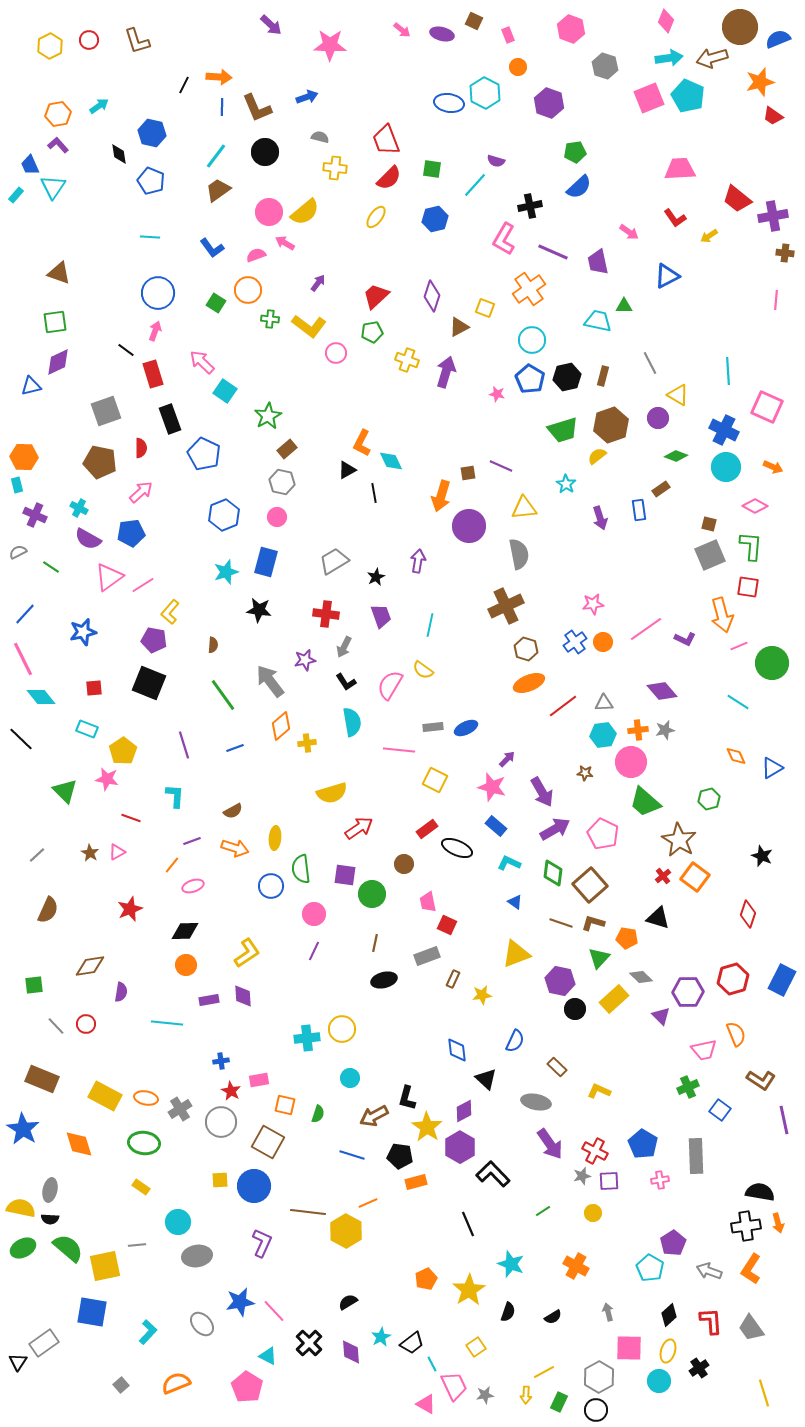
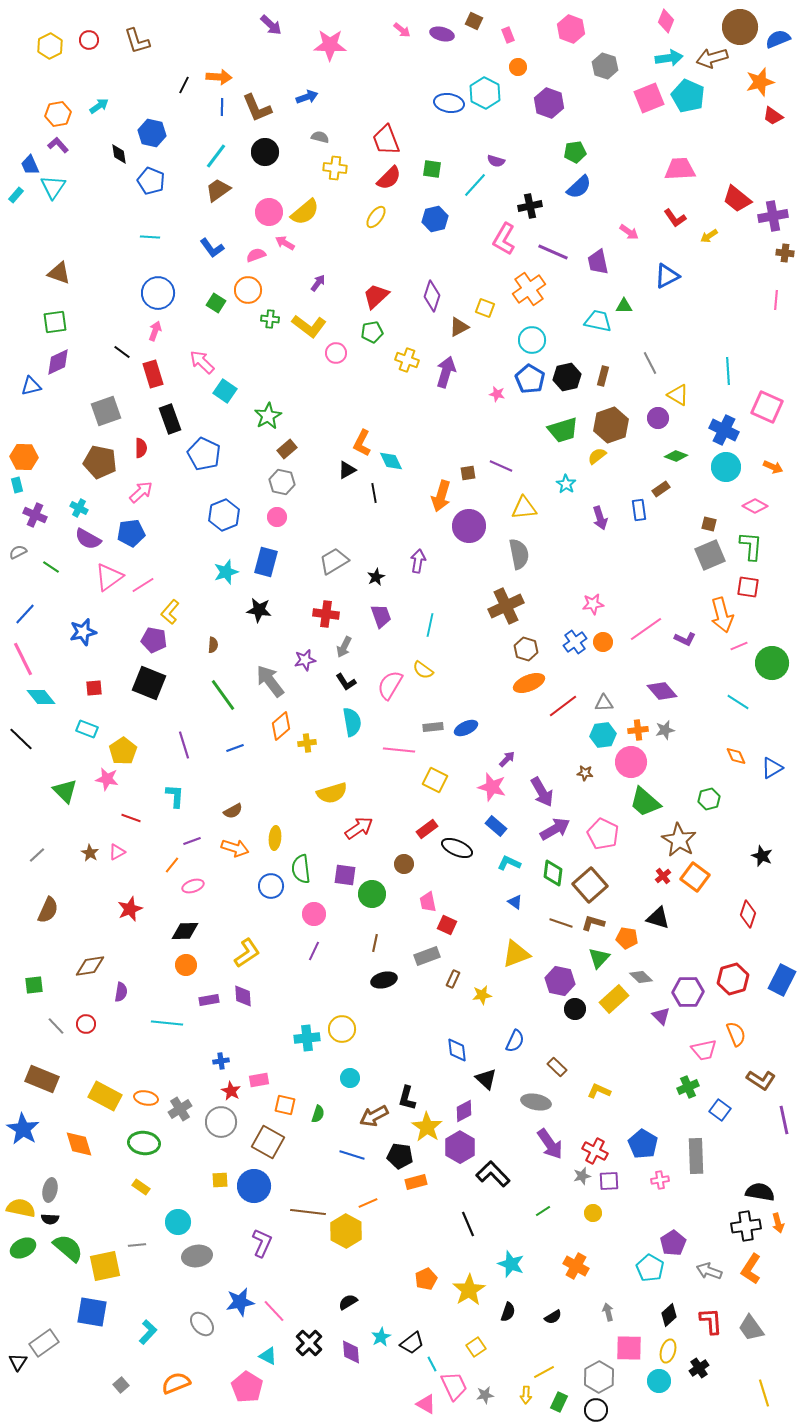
black line at (126, 350): moved 4 px left, 2 px down
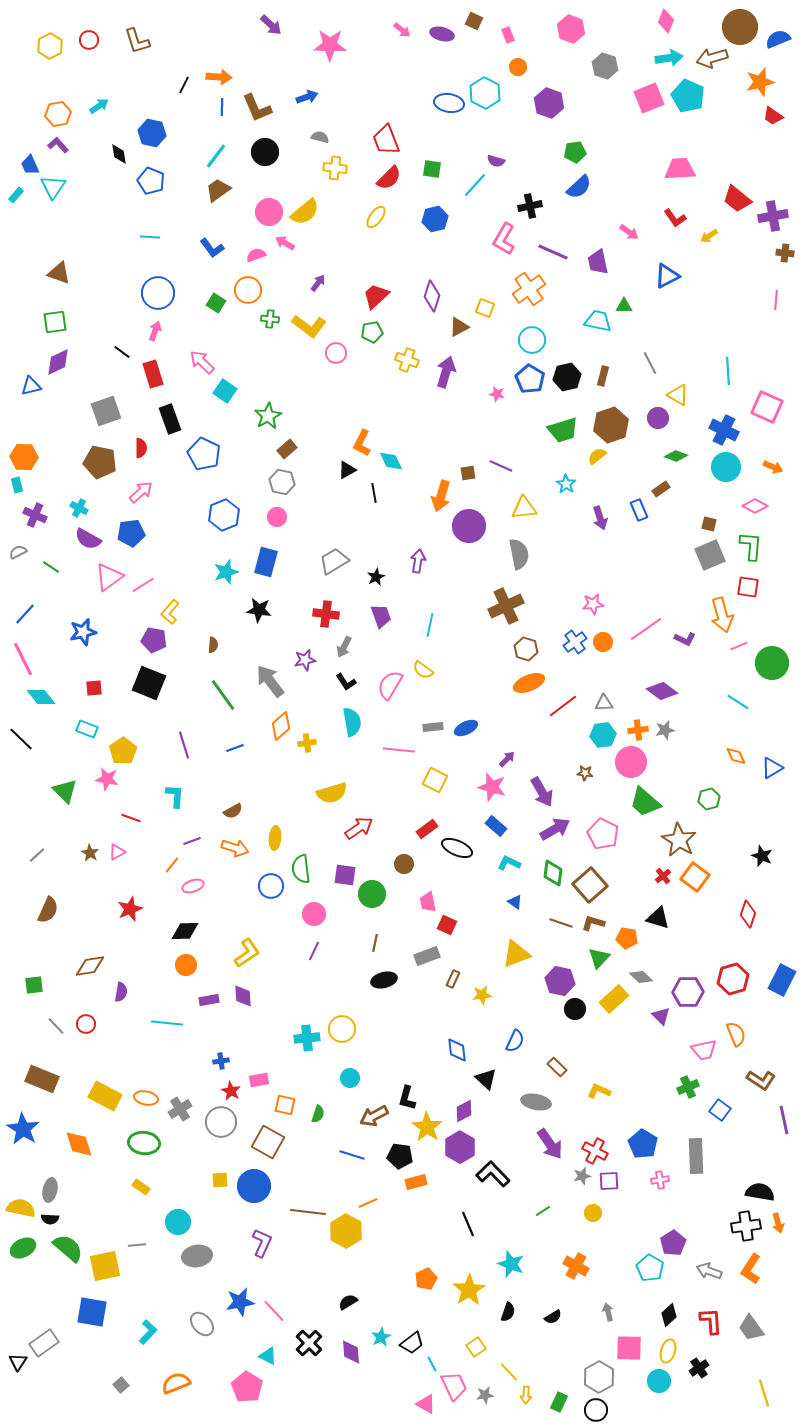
blue rectangle at (639, 510): rotated 15 degrees counterclockwise
purple diamond at (662, 691): rotated 12 degrees counterclockwise
yellow line at (544, 1372): moved 35 px left; rotated 75 degrees clockwise
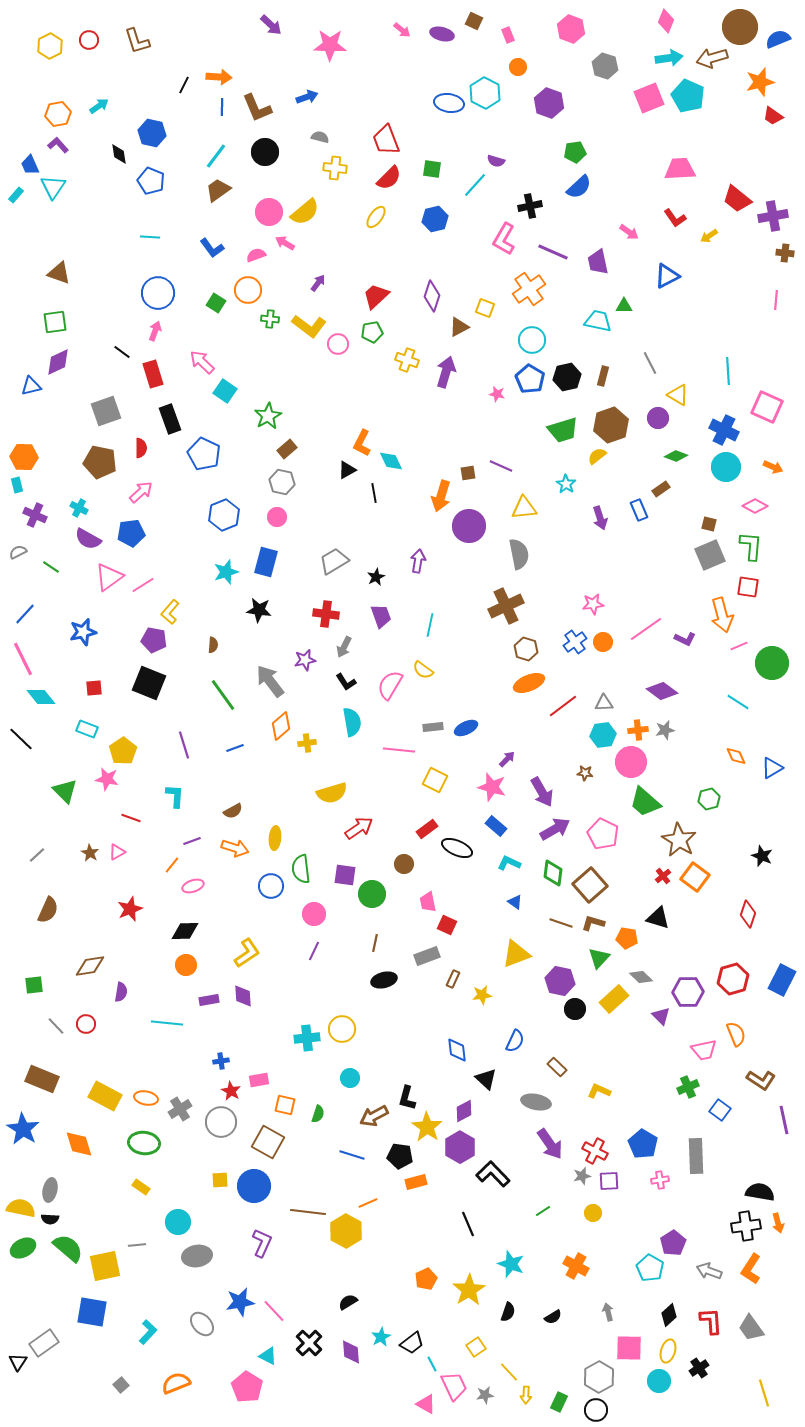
pink circle at (336, 353): moved 2 px right, 9 px up
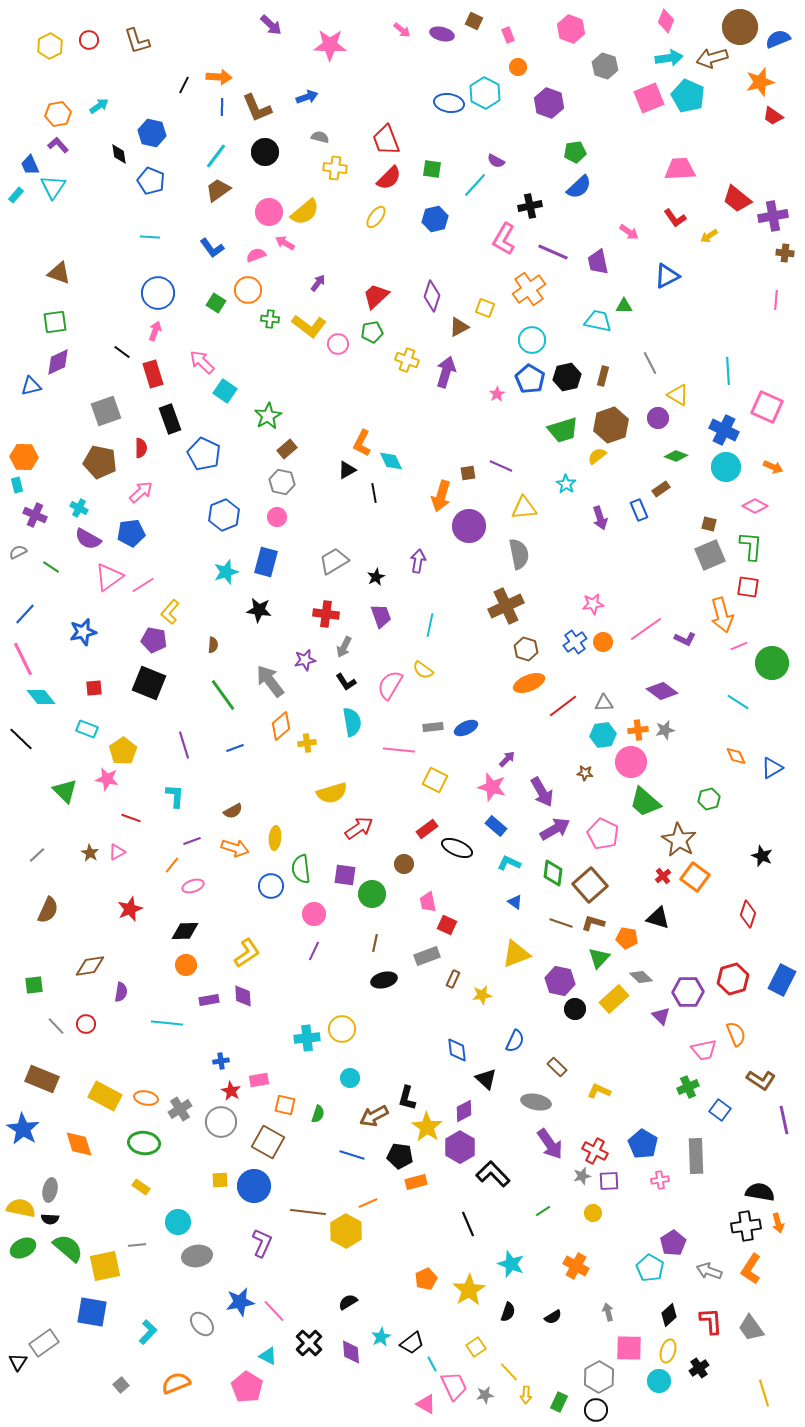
purple semicircle at (496, 161): rotated 12 degrees clockwise
pink star at (497, 394): rotated 28 degrees clockwise
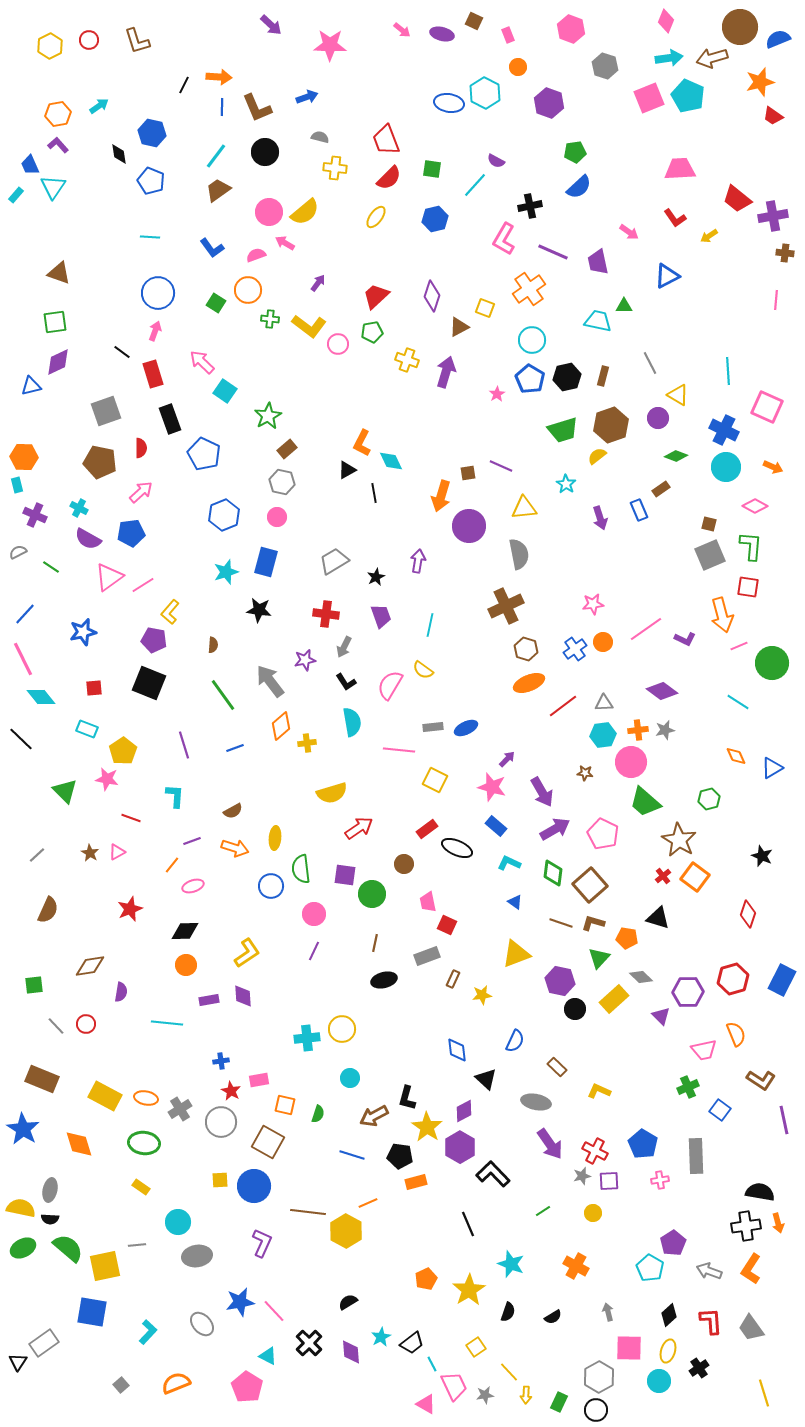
blue cross at (575, 642): moved 7 px down
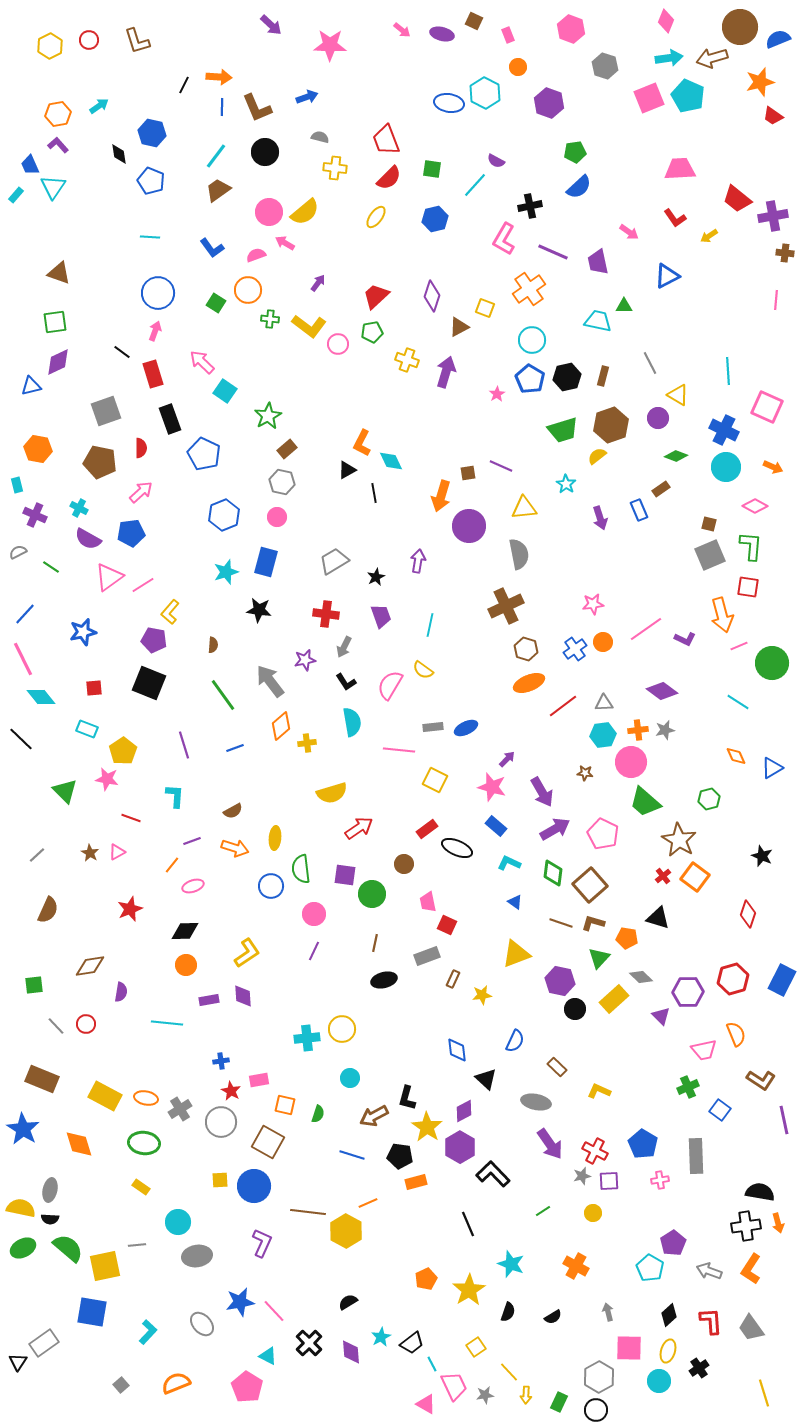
orange hexagon at (24, 457): moved 14 px right, 8 px up; rotated 8 degrees clockwise
